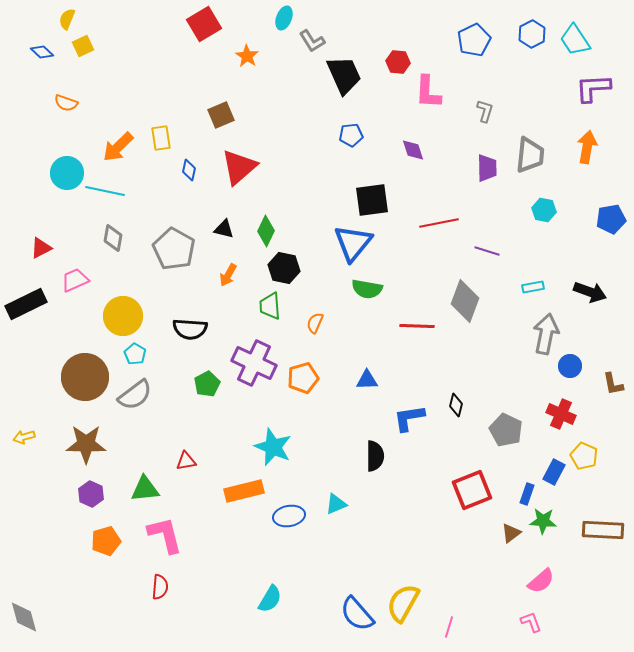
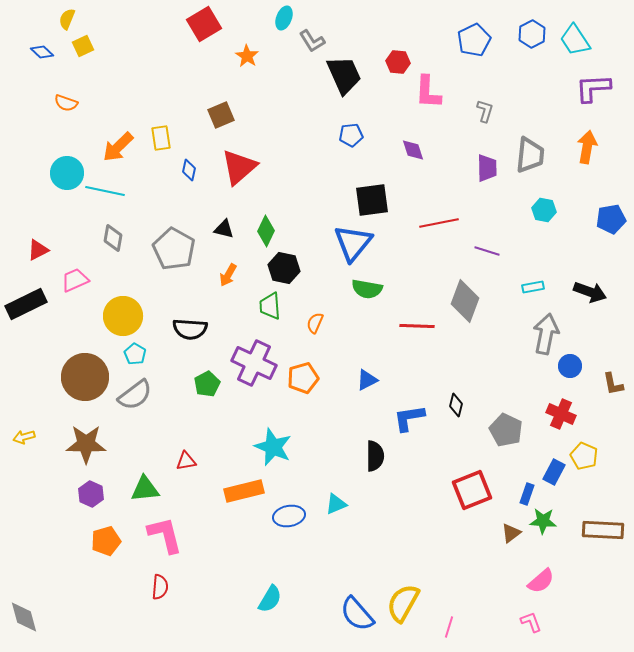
red triangle at (41, 248): moved 3 px left, 2 px down
blue triangle at (367, 380): rotated 25 degrees counterclockwise
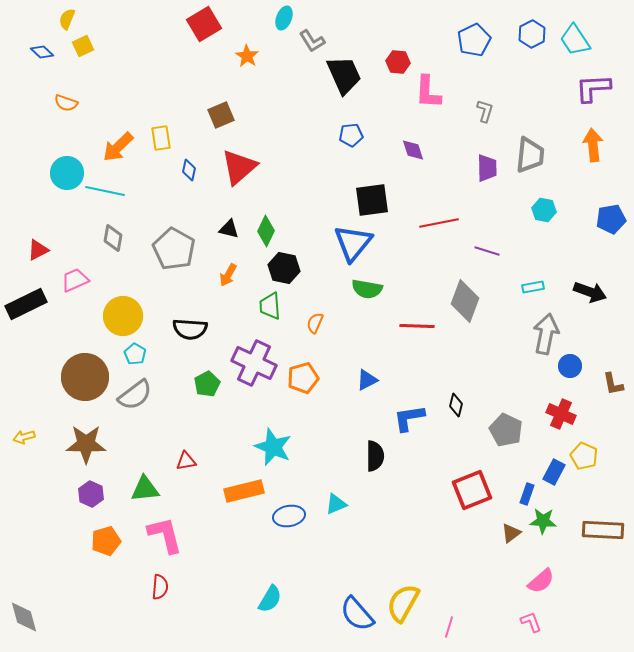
orange arrow at (587, 147): moved 6 px right, 2 px up; rotated 16 degrees counterclockwise
black triangle at (224, 229): moved 5 px right
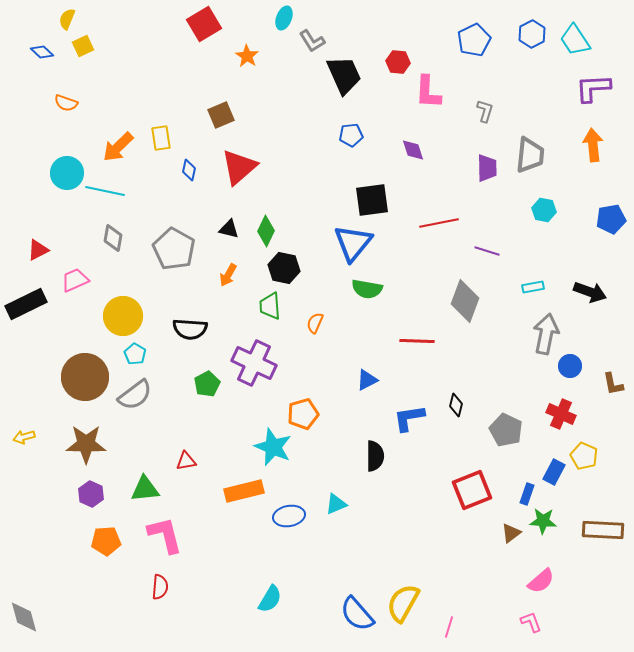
red line at (417, 326): moved 15 px down
orange pentagon at (303, 378): moved 36 px down
orange pentagon at (106, 541): rotated 12 degrees clockwise
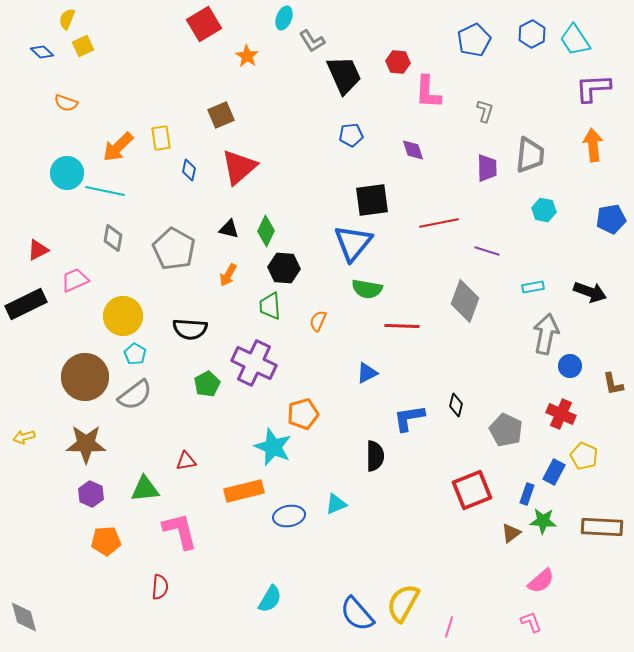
black hexagon at (284, 268): rotated 8 degrees counterclockwise
orange semicircle at (315, 323): moved 3 px right, 2 px up
red line at (417, 341): moved 15 px left, 15 px up
blue triangle at (367, 380): moved 7 px up
brown rectangle at (603, 530): moved 1 px left, 3 px up
pink L-shape at (165, 535): moved 15 px right, 4 px up
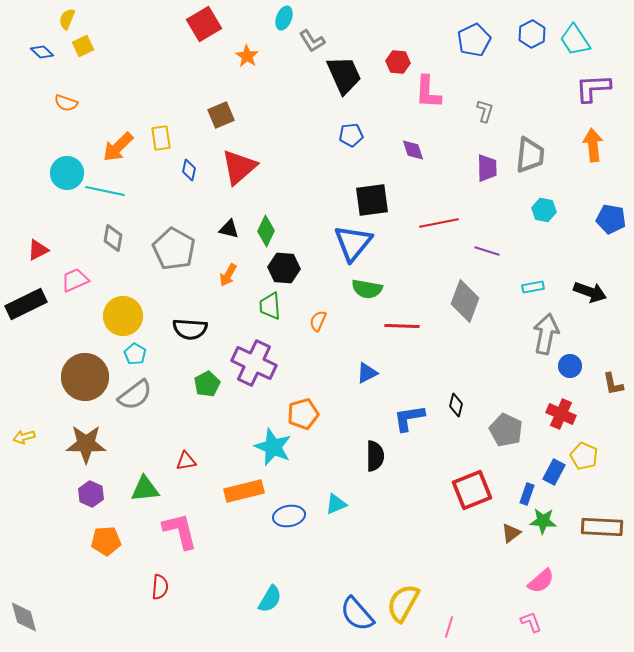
blue pentagon at (611, 219): rotated 20 degrees clockwise
